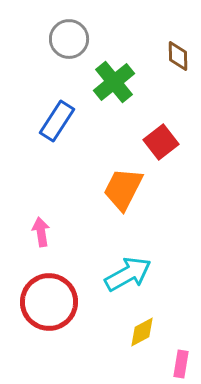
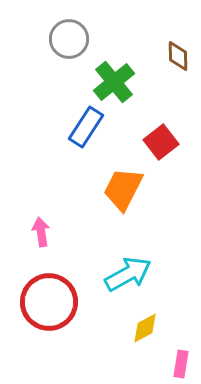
blue rectangle: moved 29 px right, 6 px down
yellow diamond: moved 3 px right, 4 px up
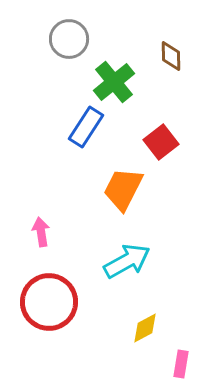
brown diamond: moved 7 px left
cyan arrow: moved 1 px left, 13 px up
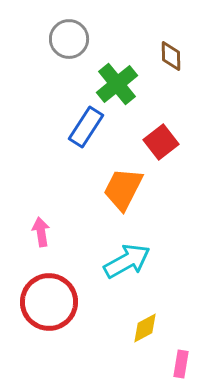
green cross: moved 3 px right, 2 px down
